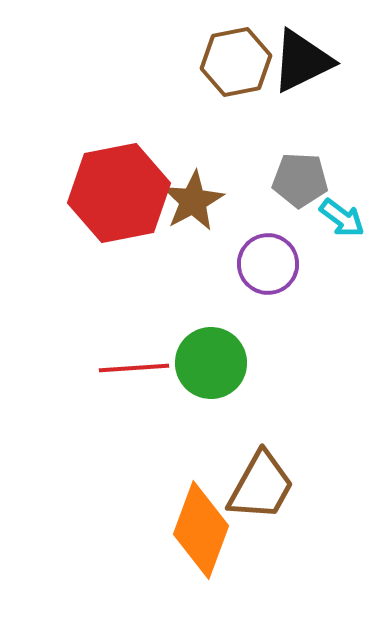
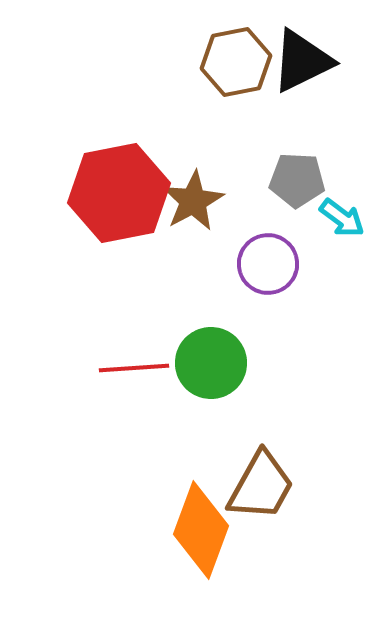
gray pentagon: moved 3 px left
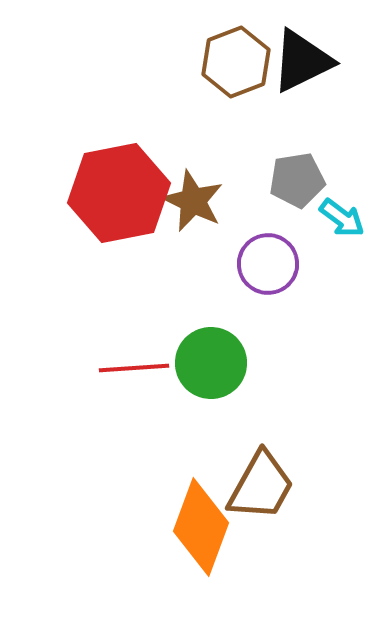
brown hexagon: rotated 10 degrees counterclockwise
gray pentagon: rotated 12 degrees counterclockwise
brown star: rotated 18 degrees counterclockwise
orange diamond: moved 3 px up
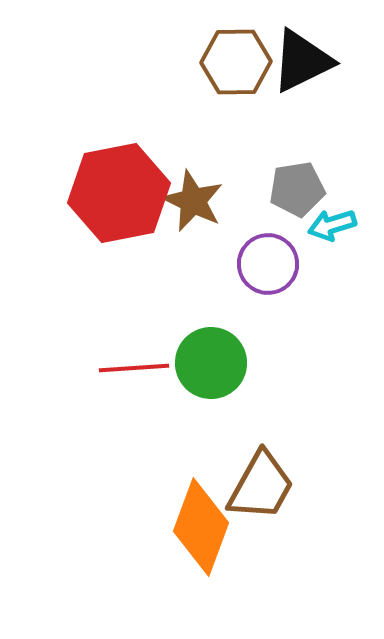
brown hexagon: rotated 20 degrees clockwise
gray pentagon: moved 9 px down
cyan arrow: moved 10 px left, 7 px down; rotated 126 degrees clockwise
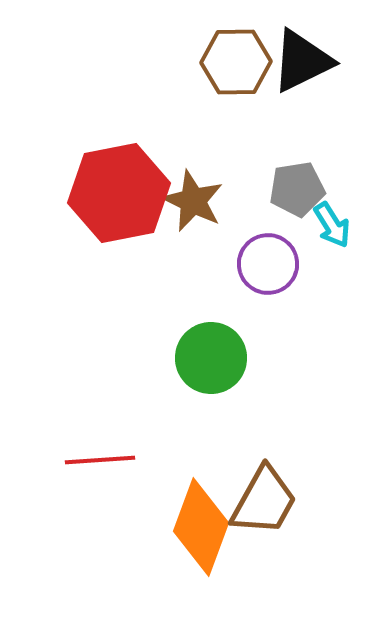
cyan arrow: rotated 105 degrees counterclockwise
green circle: moved 5 px up
red line: moved 34 px left, 92 px down
brown trapezoid: moved 3 px right, 15 px down
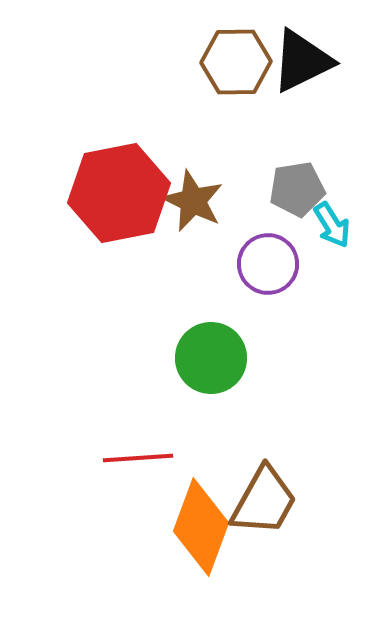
red line: moved 38 px right, 2 px up
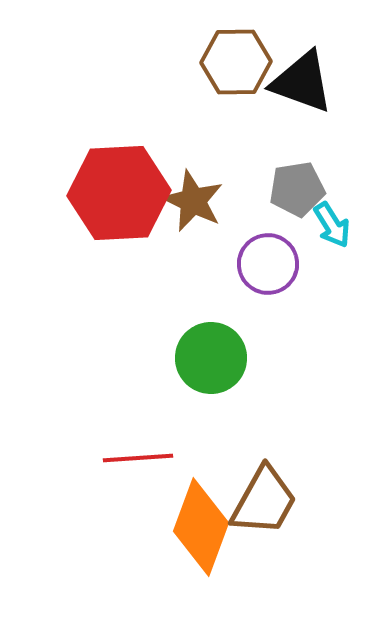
black triangle: moved 21 px down; rotated 46 degrees clockwise
red hexagon: rotated 8 degrees clockwise
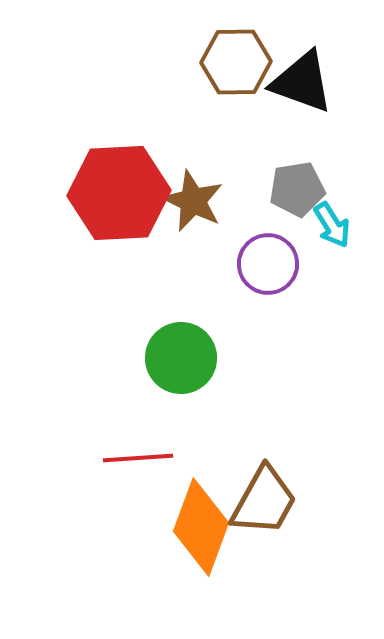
green circle: moved 30 px left
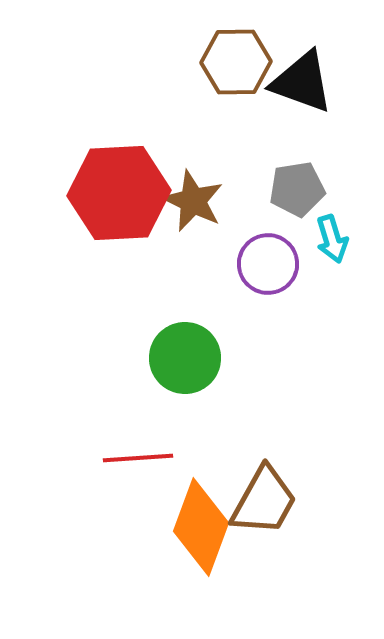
cyan arrow: moved 14 px down; rotated 15 degrees clockwise
green circle: moved 4 px right
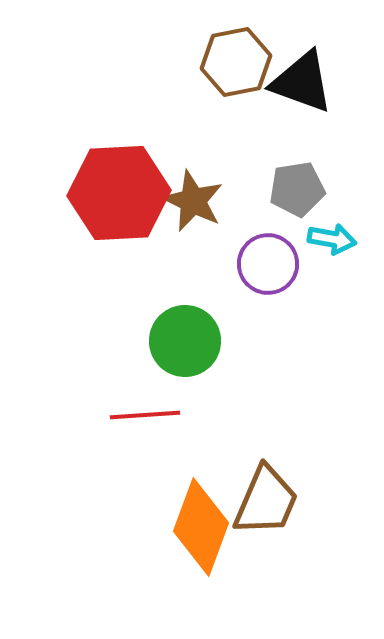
brown hexagon: rotated 10 degrees counterclockwise
cyan arrow: rotated 63 degrees counterclockwise
green circle: moved 17 px up
red line: moved 7 px right, 43 px up
brown trapezoid: moved 2 px right; rotated 6 degrees counterclockwise
